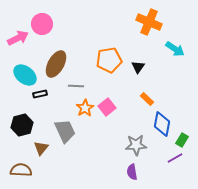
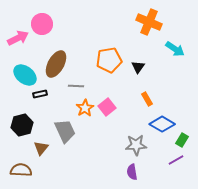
orange rectangle: rotated 16 degrees clockwise
blue diamond: rotated 70 degrees counterclockwise
purple line: moved 1 px right, 2 px down
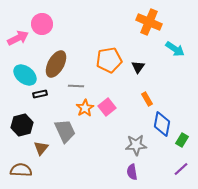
blue diamond: rotated 70 degrees clockwise
purple line: moved 5 px right, 9 px down; rotated 14 degrees counterclockwise
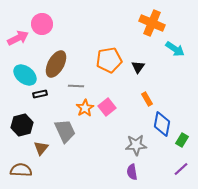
orange cross: moved 3 px right, 1 px down
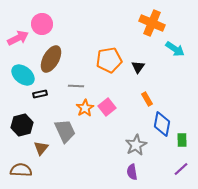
brown ellipse: moved 5 px left, 5 px up
cyan ellipse: moved 2 px left
green rectangle: rotated 32 degrees counterclockwise
gray star: rotated 25 degrees counterclockwise
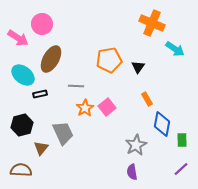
pink arrow: rotated 60 degrees clockwise
gray trapezoid: moved 2 px left, 2 px down
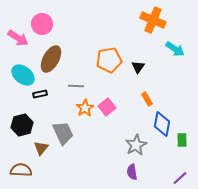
orange cross: moved 1 px right, 3 px up
purple line: moved 1 px left, 9 px down
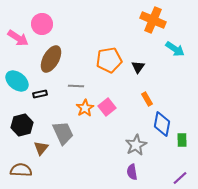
cyan ellipse: moved 6 px left, 6 px down
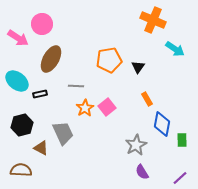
brown triangle: rotated 42 degrees counterclockwise
purple semicircle: moved 10 px right; rotated 21 degrees counterclockwise
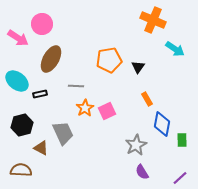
pink square: moved 4 px down; rotated 12 degrees clockwise
